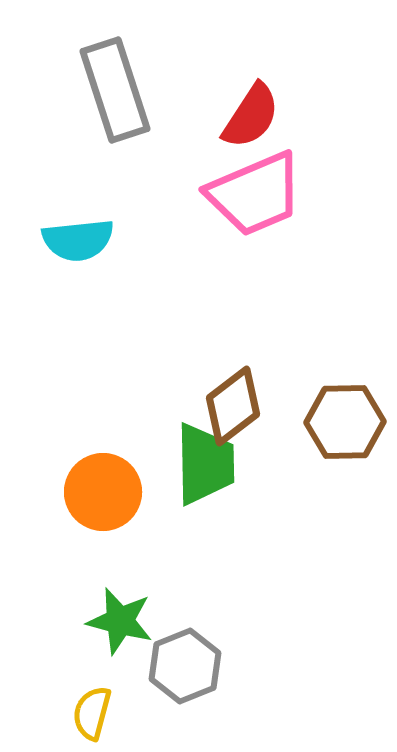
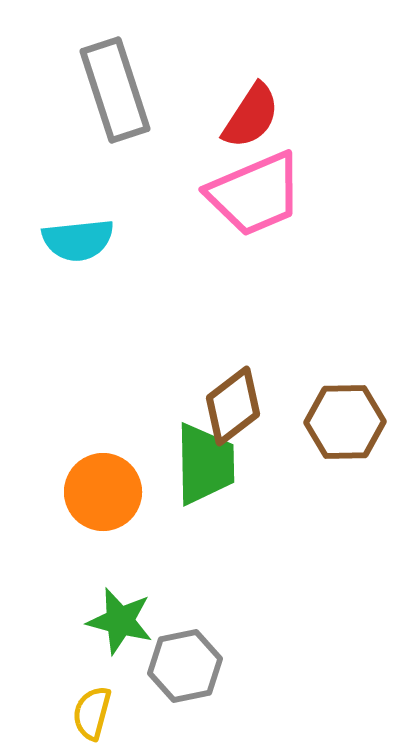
gray hexagon: rotated 10 degrees clockwise
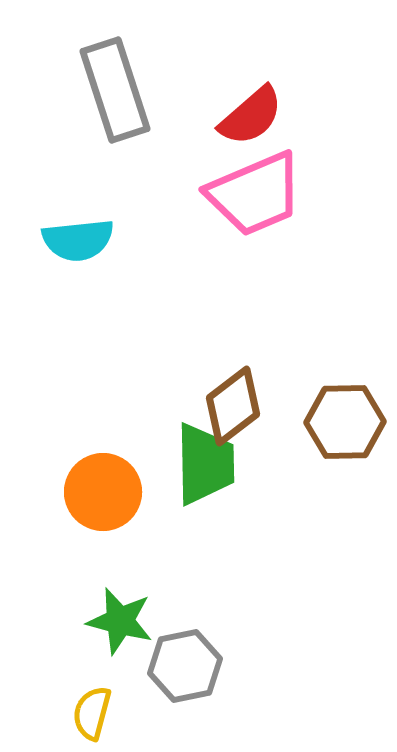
red semicircle: rotated 16 degrees clockwise
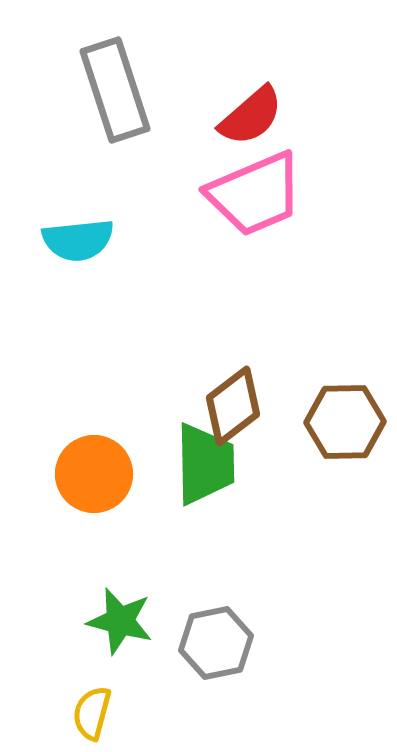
orange circle: moved 9 px left, 18 px up
gray hexagon: moved 31 px right, 23 px up
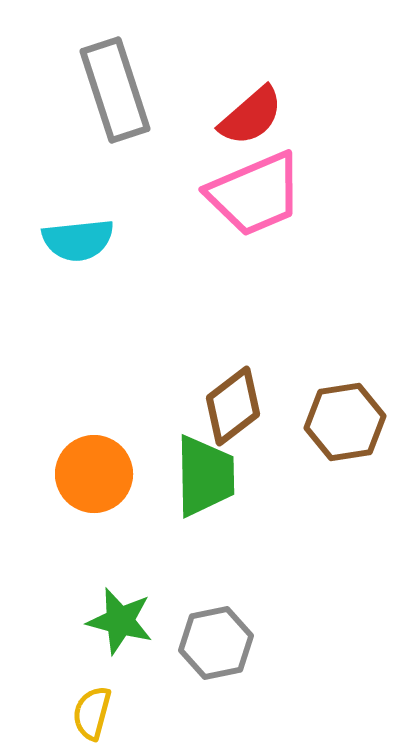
brown hexagon: rotated 8 degrees counterclockwise
green trapezoid: moved 12 px down
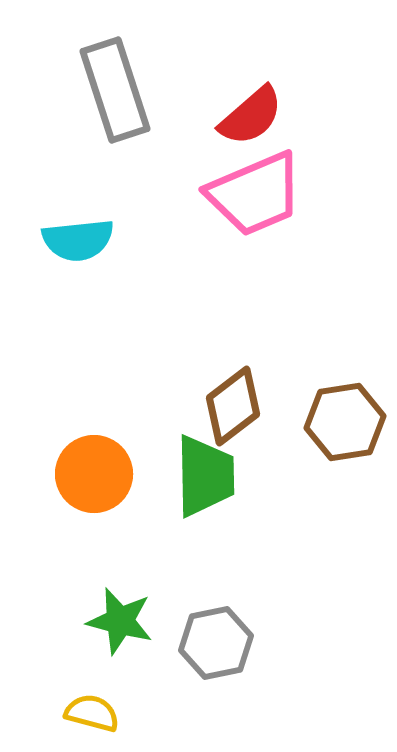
yellow semicircle: rotated 90 degrees clockwise
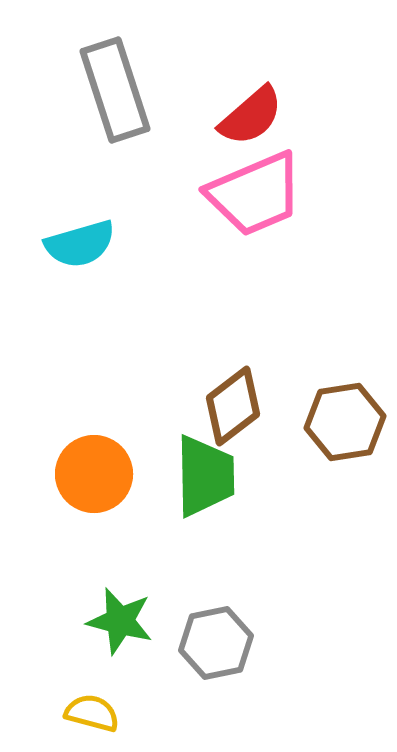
cyan semicircle: moved 2 px right, 4 px down; rotated 10 degrees counterclockwise
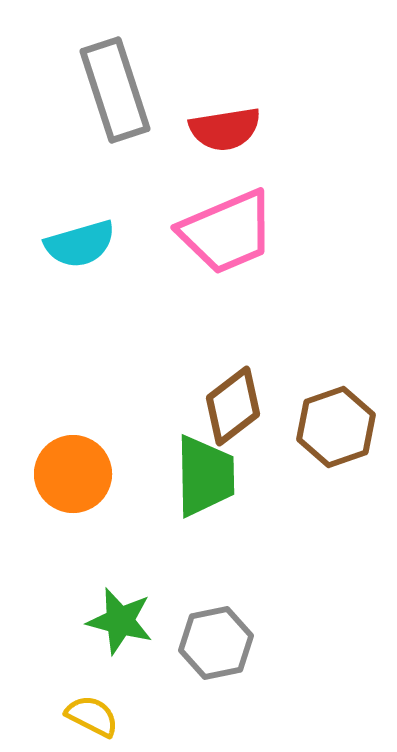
red semicircle: moved 26 px left, 13 px down; rotated 32 degrees clockwise
pink trapezoid: moved 28 px left, 38 px down
brown hexagon: moved 9 px left, 5 px down; rotated 10 degrees counterclockwise
orange circle: moved 21 px left
yellow semicircle: moved 3 px down; rotated 12 degrees clockwise
